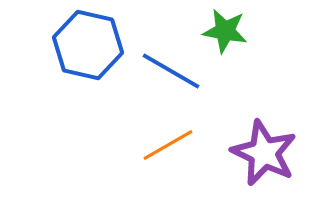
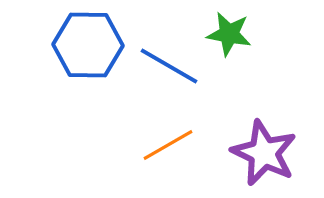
green star: moved 4 px right, 3 px down
blue hexagon: rotated 12 degrees counterclockwise
blue line: moved 2 px left, 5 px up
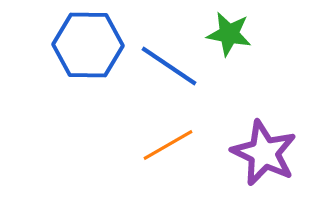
blue line: rotated 4 degrees clockwise
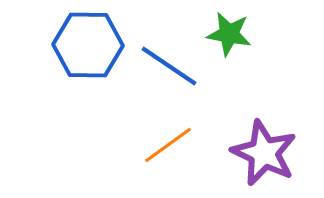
orange line: rotated 6 degrees counterclockwise
